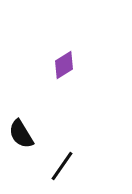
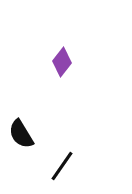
purple diamond: moved 2 px left, 3 px up; rotated 20 degrees counterclockwise
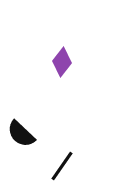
black semicircle: rotated 16 degrees counterclockwise
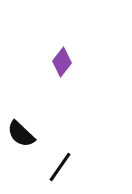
black line: moved 2 px left, 1 px down
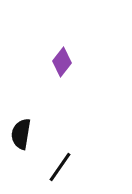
black semicircle: rotated 56 degrees clockwise
